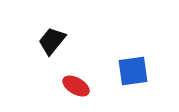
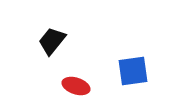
red ellipse: rotated 12 degrees counterclockwise
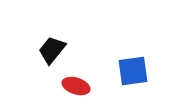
black trapezoid: moved 9 px down
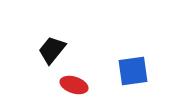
red ellipse: moved 2 px left, 1 px up
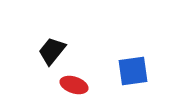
black trapezoid: moved 1 px down
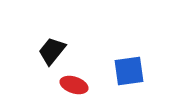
blue square: moved 4 px left
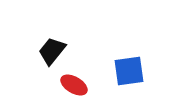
red ellipse: rotated 12 degrees clockwise
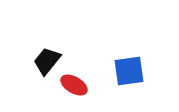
black trapezoid: moved 5 px left, 10 px down
